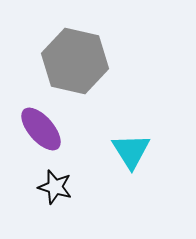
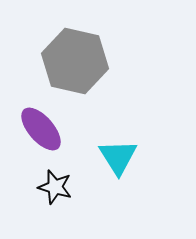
cyan triangle: moved 13 px left, 6 px down
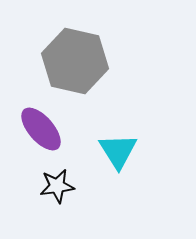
cyan triangle: moved 6 px up
black star: moved 2 px right, 1 px up; rotated 24 degrees counterclockwise
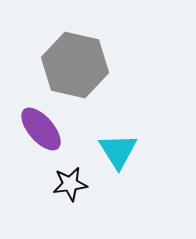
gray hexagon: moved 4 px down
black star: moved 13 px right, 2 px up
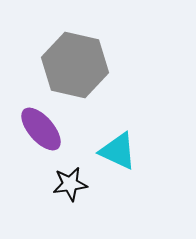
cyan triangle: rotated 33 degrees counterclockwise
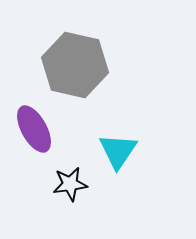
purple ellipse: moved 7 px left; rotated 12 degrees clockwise
cyan triangle: rotated 39 degrees clockwise
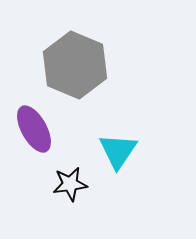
gray hexagon: rotated 10 degrees clockwise
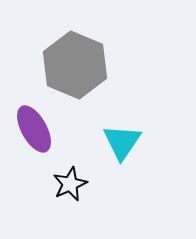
cyan triangle: moved 4 px right, 9 px up
black star: rotated 16 degrees counterclockwise
